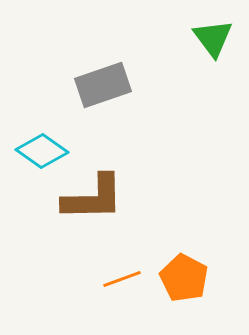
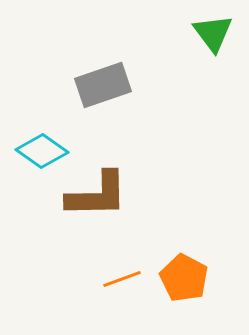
green triangle: moved 5 px up
brown L-shape: moved 4 px right, 3 px up
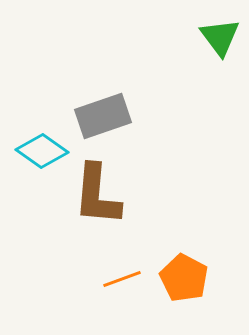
green triangle: moved 7 px right, 4 px down
gray rectangle: moved 31 px down
brown L-shape: rotated 96 degrees clockwise
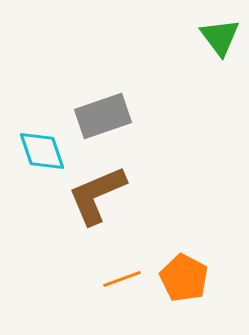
cyan diamond: rotated 36 degrees clockwise
brown L-shape: rotated 62 degrees clockwise
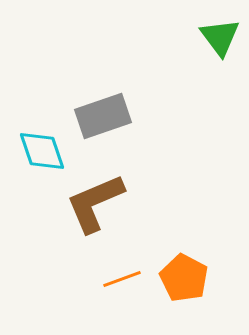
brown L-shape: moved 2 px left, 8 px down
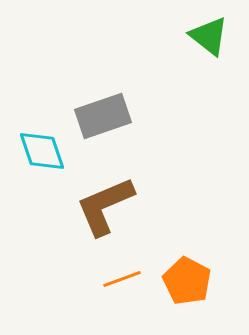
green triangle: moved 11 px left, 1 px up; rotated 15 degrees counterclockwise
brown L-shape: moved 10 px right, 3 px down
orange pentagon: moved 3 px right, 3 px down
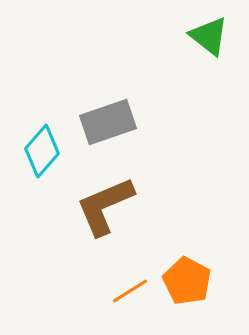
gray rectangle: moved 5 px right, 6 px down
cyan diamond: rotated 60 degrees clockwise
orange line: moved 8 px right, 12 px down; rotated 12 degrees counterclockwise
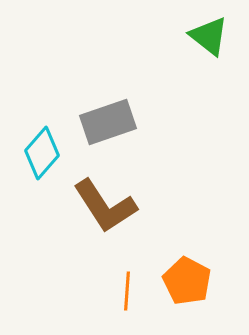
cyan diamond: moved 2 px down
brown L-shape: rotated 100 degrees counterclockwise
orange line: moved 3 px left; rotated 54 degrees counterclockwise
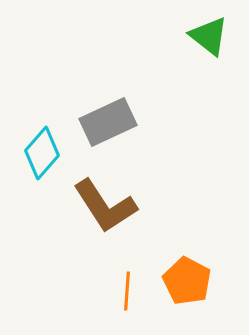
gray rectangle: rotated 6 degrees counterclockwise
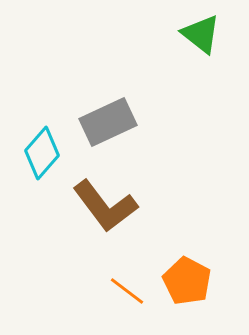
green triangle: moved 8 px left, 2 px up
brown L-shape: rotated 4 degrees counterclockwise
orange line: rotated 57 degrees counterclockwise
